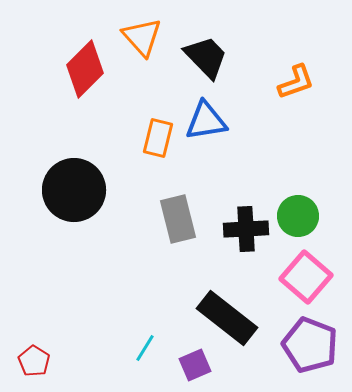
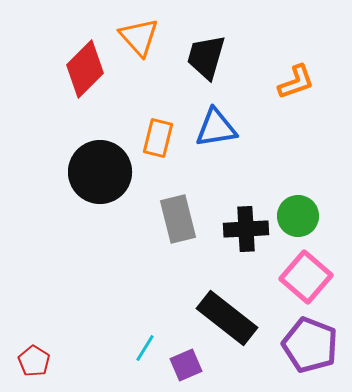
orange triangle: moved 3 px left
black trapezoid: rotated 120 degrees counterclockwise
blue triangle: moved 10 px right, 7 px down
black circle: moved 26 px right, 18 px up
purple square: moved 9 px left
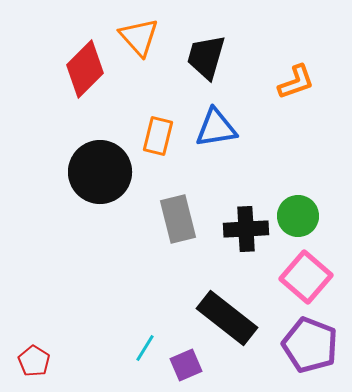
orange rectangle: moved 2 px up
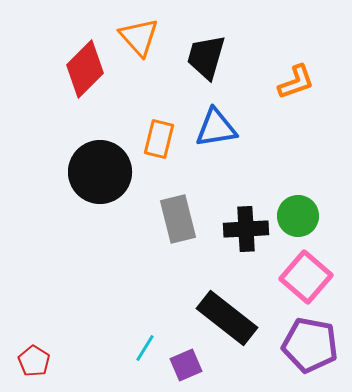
orange rectangle: moved 1 px right, 3 px down
purple pentagon: rotated 10 degrees counterclockwise
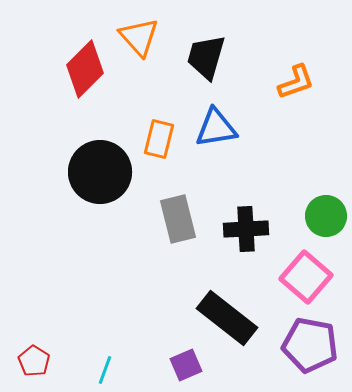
green circle: moved 28 px right
cyan line: moved 40 px left, 22 px down; rotated 12 degrees counterclockwise
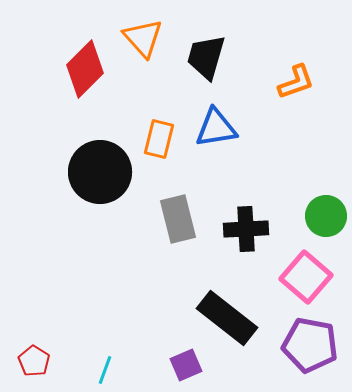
orange triangle: moved 4 px right, 1 px down
